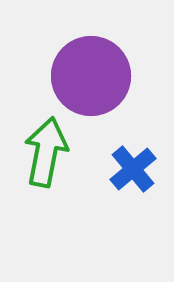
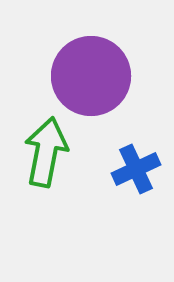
blue cross: moved 3 px right; rotated 15 degrees clockwise
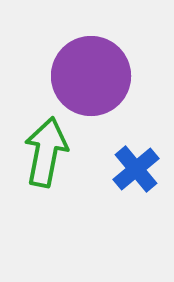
blue cross: rotated 15 degrees counterclockwise
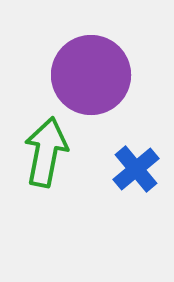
purple circle: moved 1 px up
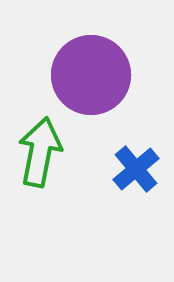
green arrow: moved 6 px left
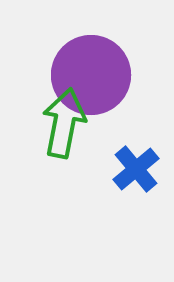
green arrow: moved 24 px right, 29 px up
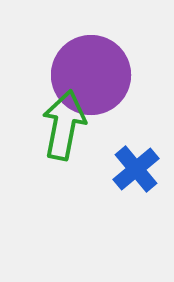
green arrow: moved 2 px down
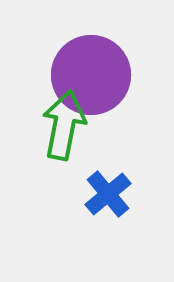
blue cross: moved 28 px left, 25 px down
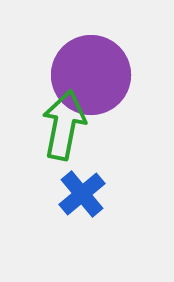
blue cross: moved 26 px left
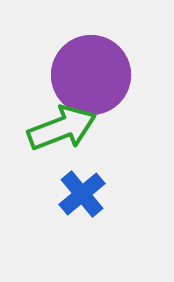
green arrow: moved 2 px left, 3 px down; rotated 58 degrees clockwise
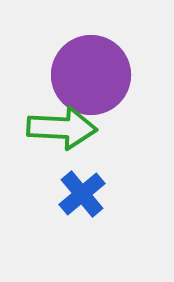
green arrow: rotated 24 degrees clockwise
